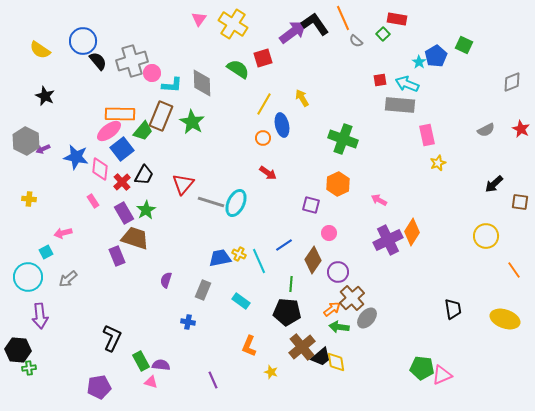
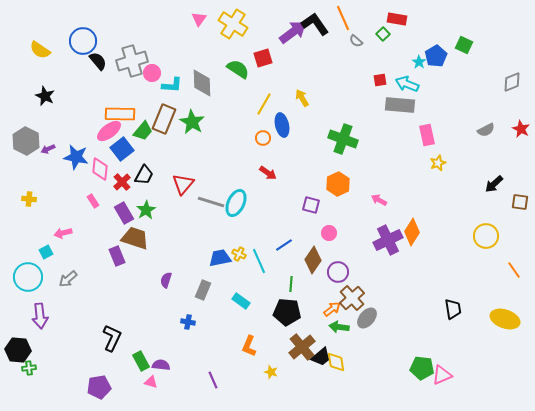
brown rectangle at (161, 116): moved 3 px right, 3 px down
purple arrow at (43, 149): moved 5 px right
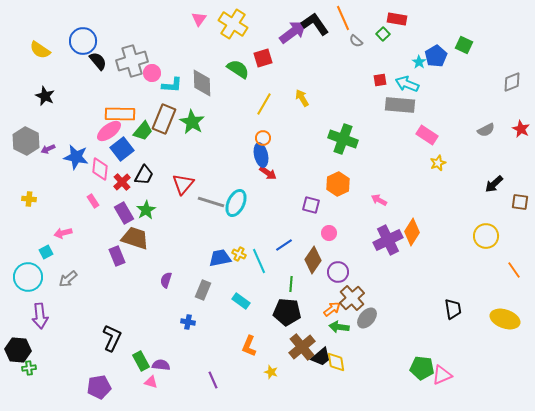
blue ellipse at (282, 125): moved 21 px left, 30 px down
pink rectangle at (427, 135): rotated 45 degrees counterclockwise
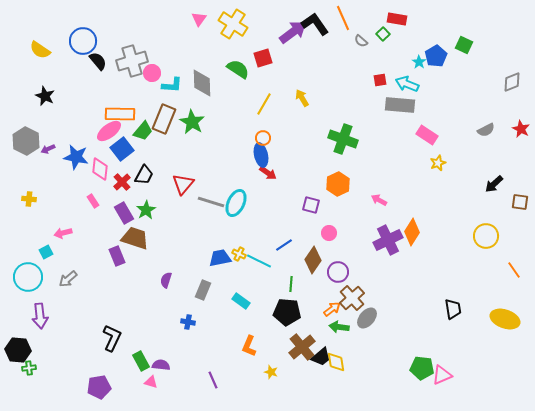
gray semicircle at (356, 41): moved 5 px right
cyan line at (259, 261): rotated 40 degrees counterclockwise
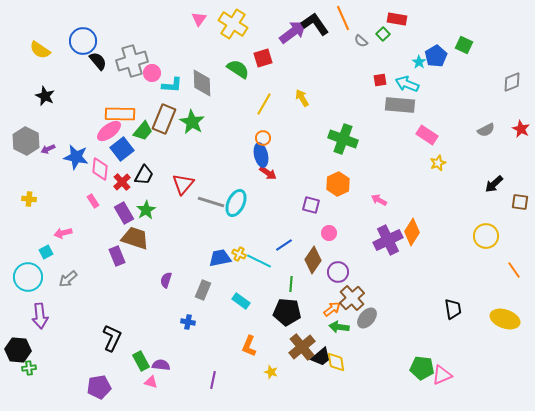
purple line at (213, 380): rotated 36 degrees clockwise
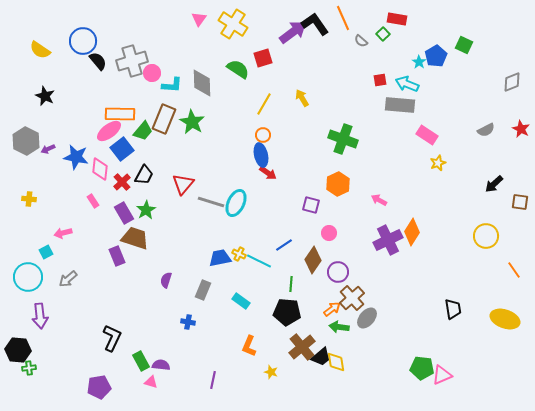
orange circle at (263, 138): moved 3 px up
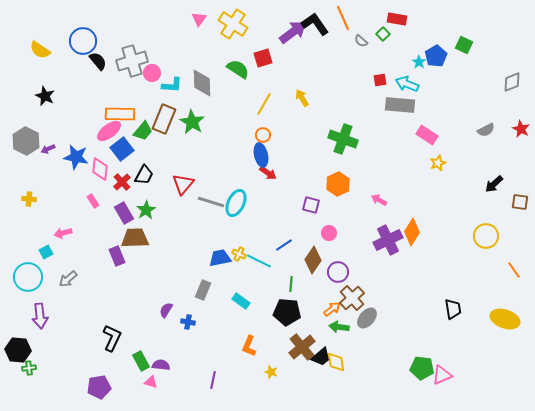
brown trapezoid at (135, 238): rotated 20 degrees counterclockwise
purple semicircle at (166, 280): moved 30 px down; rotated 14 degrees clockwise
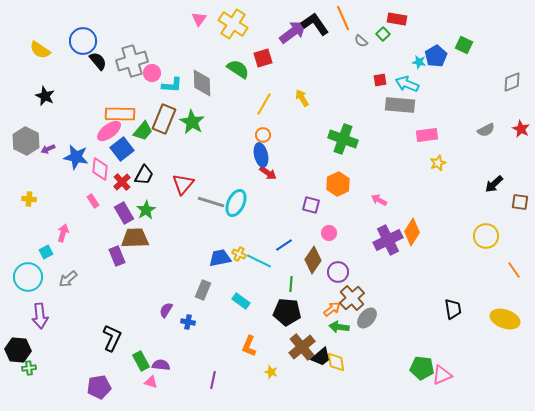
cyan star at (419, 62): rotated 24 degrees counterclockwise
pink rectangle at (427, 135): rotated 40 degrees counterclockwise
pink arrow at (63, 233): rotated 120 degrees clockwise
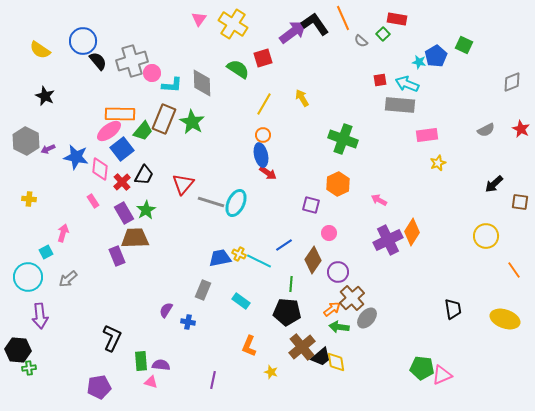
green rectangle at (141, 361): rotated 24 degrees clockwise
